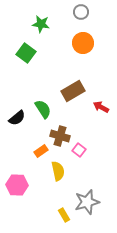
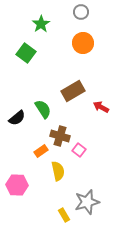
green star: rotated 30 degrees clockwise
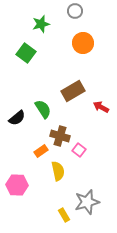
gray circle: moved 6 px left, 1 px up
green star: rotated 18 degrees clockwise
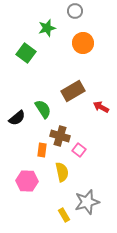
green star: moved 6 px right, 4 px down
orange rectangle: moved 1 px right, 1 px up; rotated 48 degrees counterclockwise
yellow semicircle: moved 4 px right, 1 px down
pink hexagon: moved 10 px right, 4 px up
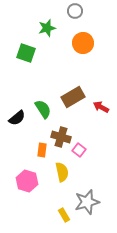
green square: rotated 18 degrees counterclockwise
brown rectangle: moved 6 px down
brown cross: moved 1 px right, 1 px down
pink hexagon: rotated 15 degrees clockwise
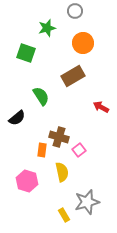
brown rectangle: moved 21 px up
green semicircle: moved 2 px left, 13 px up
brown cross: moved 2 px left
pink square: rotated 16 degrees clockwise
